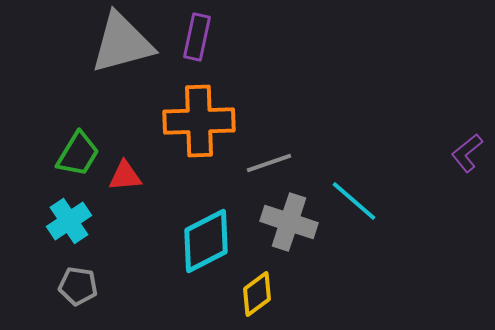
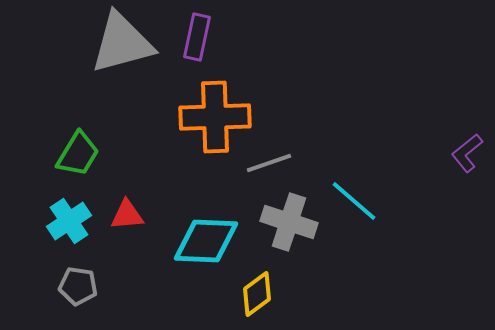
orange cross: moved 16 px right, 4 px up
red triangle: moved 2 px right, 39 px down
cyan diamond: rotated 30 degrees clockwise
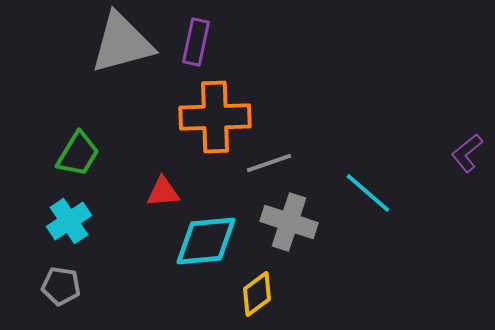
purple rectangle: moved 1 px left, 5 px down
cyan line: moved 14 px right, 8 px up
red triangle: moved 36 px right, 23 px up
cyan diamond: rotated 8 degrees counterclockwise
gray pentagon: moved 17 px left
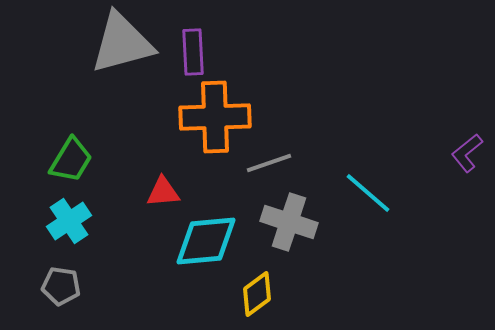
purple rectangle: moved 3 px left, 10 px down; rotated 15 degrees counterclockwise
green trapezoid: moved 7 px left, 6 px down
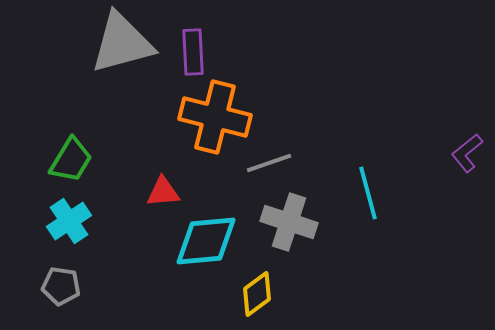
orange cross: rotated 16 degrees clockwise
cyan line: rotated 34 degrees clockwise
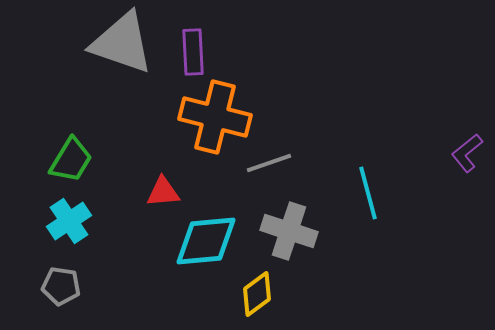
gray triangle: rotated 34 degrees clockwise
gray cross: moved 9 px down
